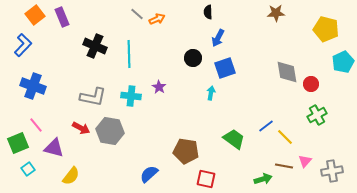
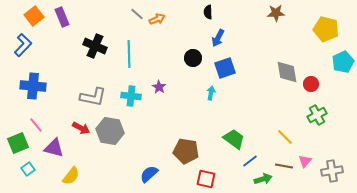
orange square: moved 1 px left, 1 px down
blue cross: rotated 15 degrees counterclockwise
blue line: moved 16 px left, 35 px down
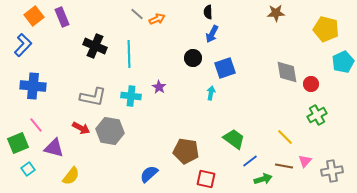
blue arrow: moved 6 px left, 4 px up
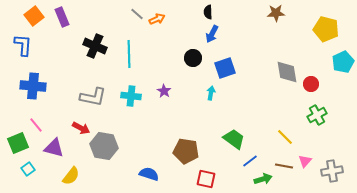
blue L-shape: rotated 40 degrees counterclockwise
purple star: moved 5 px right, 4 px down
gray hexagon: moved 6 px left, 15 px down
blue semicircle: rotated 60 degrees clockwise
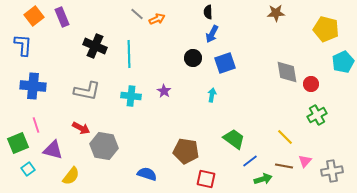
blue square: moved 5 px up
cyan arrow: moved 1 px right, 2 px down
gray L-shape: moved 6 px left, 6 px up
pink line: rotated 21 degrees clockwise
purple triangle: moved 1 px left, 2 px down
blue semicircle: moved 2 px left
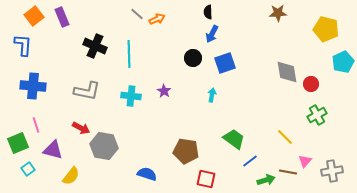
brown star: moved 2 px right
brown line: moved 4 px right, 6 px down
green arrow: moved 3 px right, 1 px down
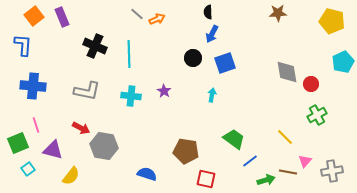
yellow pentagon: moved 6 px right, 8 px up
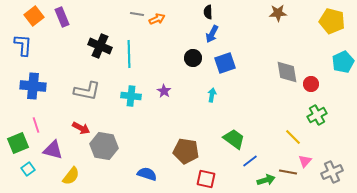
gray line: rotated 32 degrees counterclockwise
black cross: moved 5 px right
yellow line: moved 8 px right
gray cross: moved 1 px down; rotated 15 degrees counterclockwise
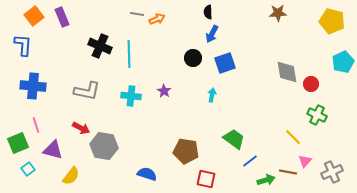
green cross: rotated 36 degrees counterclockwise
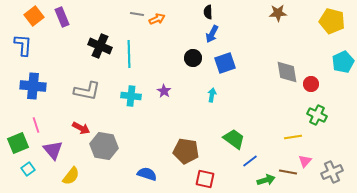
yellow line: rotated 54 degrees counterclockwise
purple triangle: rotated 35 degrees clockwise
red square: moved 1 px left
